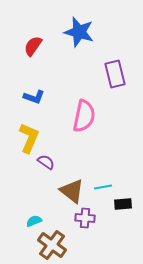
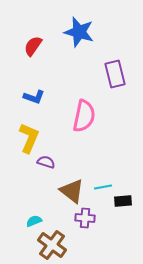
purple semicircle: rotated 18 degrees counterclockwise
black rectangle: moved 3 px up
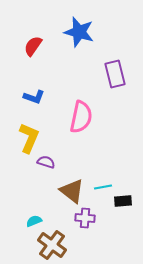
pink semicircle: moved 3 px left, 1 px down
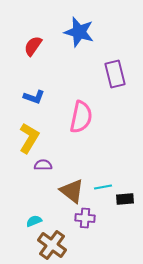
yellow L-shape: rotated 8 degrees clockwise
purple semicircle: moved 3 px left, 3 px down; rotated 18 degrees counterclockwise
black rectangle: moved 2 px right, 2 px up
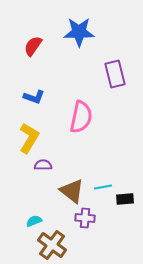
blue star: rotated 16 degrees counterclockwise
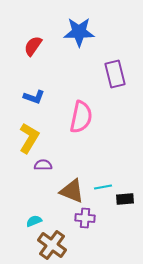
brown triangle: rotated 16 degrees counterclockwise
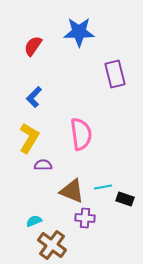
blue L-shape: rotated 115 degrees clockwise
pink semicircle: moved 17 px down; rotated 20 degrees counterclockwise
black rectangle: rotated 24 degrees clockwise
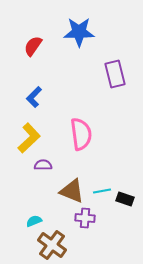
yellow L-shape: rotated 16 degrees clockwise
cyan line: moved 1 px left, 4 px down
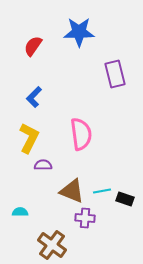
yellow L-shape: rotated 20 degrees counterclockwise
cyan semicircle: moved 14 px left, 9 px up; rotated 21 degrees clockwise
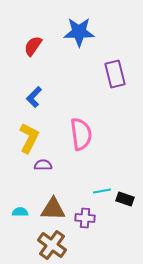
brown triangle: moved 19 px left, 18 px down; rotated 20 degrees counterclockwise
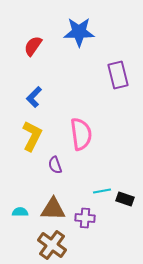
purple rectangle: moved 3 px right, 1 px down
yellow L-shape: moved 3 px right, 2 px up
purple semicircle: moved 12 px right; rotated 108 degrees counterclockwise
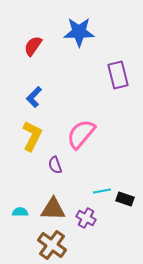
pink semicircle: rotated 132 degrees counterclockwise
purple cross: moved 1 px right; rotated 24 degrees clockwise
